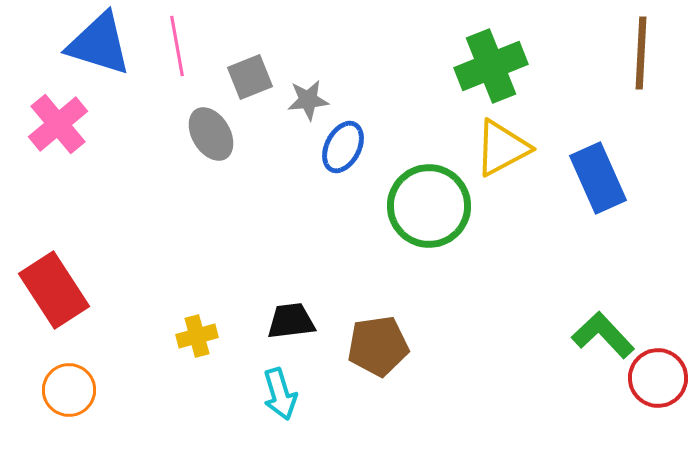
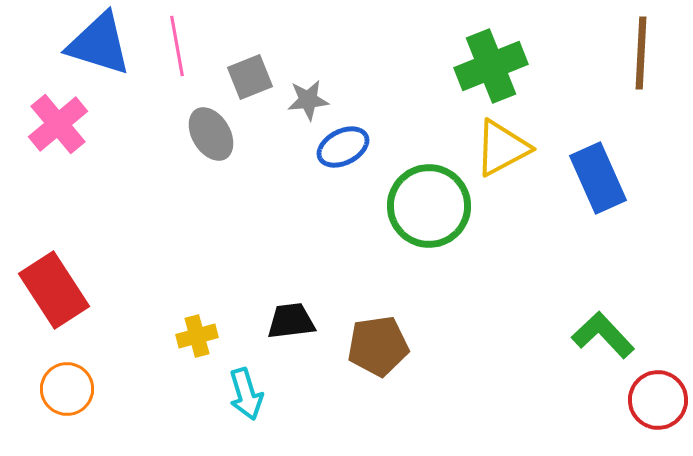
blue ellipse: rotated 36 degrees clockwise
red circle: moved 22 px down
orange circle: moved 2 px left, 1 px up
cyan arrow: moved 34 px left
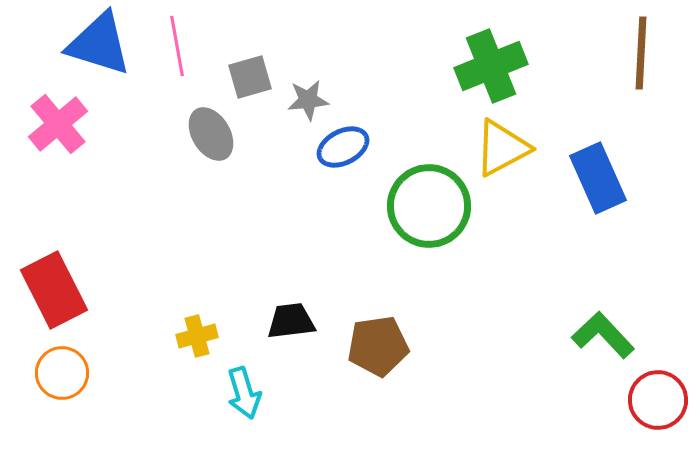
gray square: rotated 6 degrees clockwise
red rectangle: rotated 6 degrees clockwise
orange circle: moved 5 px left, 16 px up
cyan arrow: moved 2 px left, 1 px up
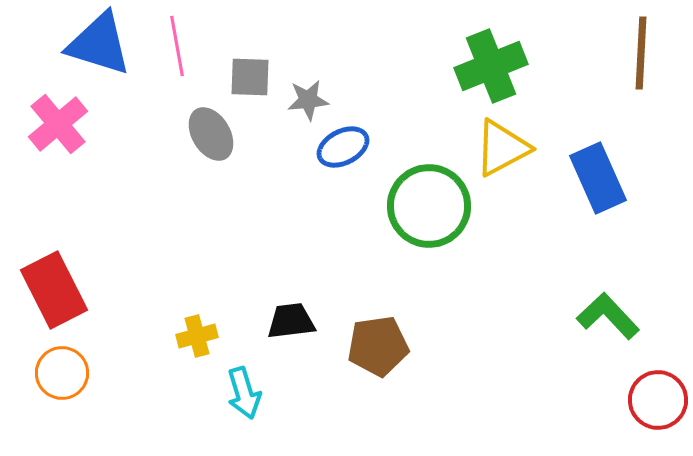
gray square: rotated 18 degrees clockwise
green L-shape: moved 5 px right, 19 px up
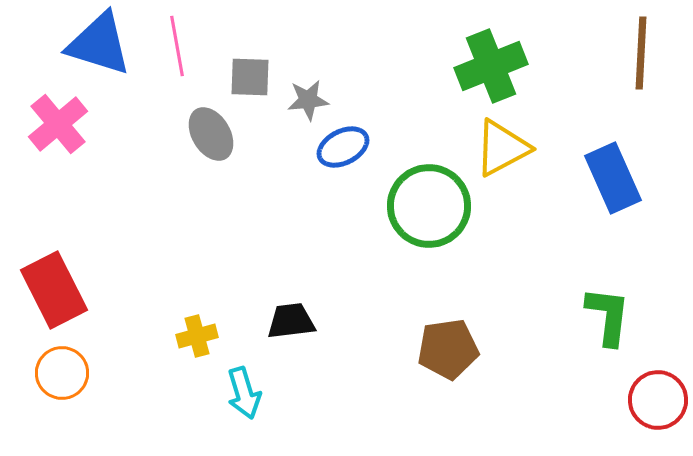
blue rectangle: moved 15 px right
green L-shape: rotated 50 degrees clockwise
brown pentagon: moved 70 px right, 3 px down
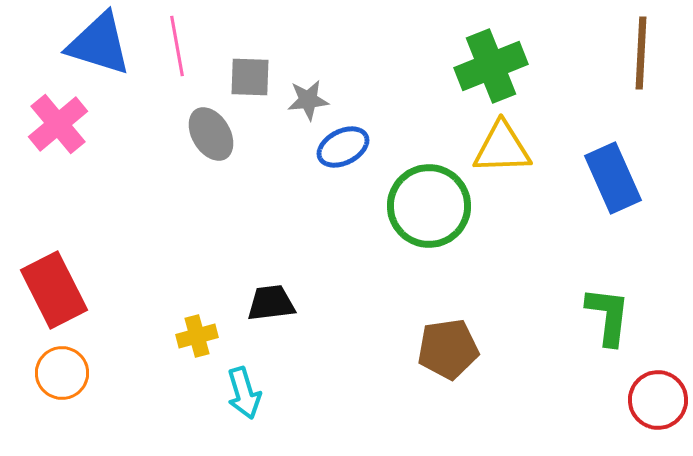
yellow triangle: rotated 26 degrees clockwise
black trapezoid: moved 20 px left, 18 px up
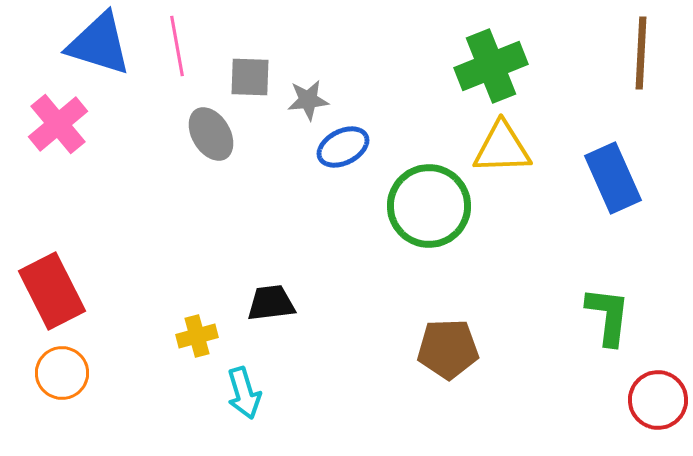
red rectangle: moved 2 px left, 1 px down
brown pentagon: rotated 6 degrees clockwise
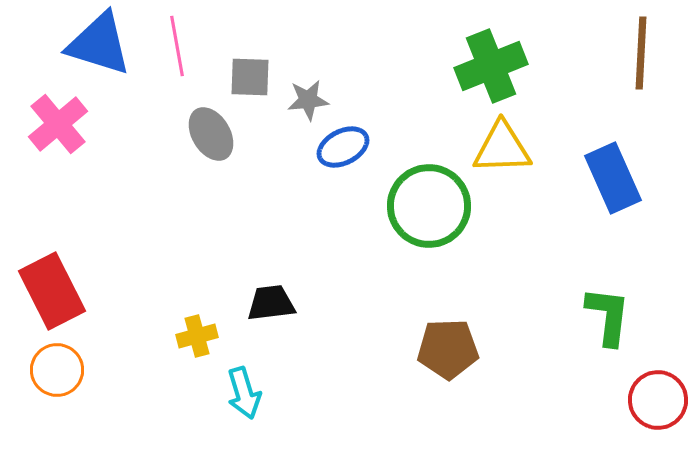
orange circle: moved 5 px left, 3 px up
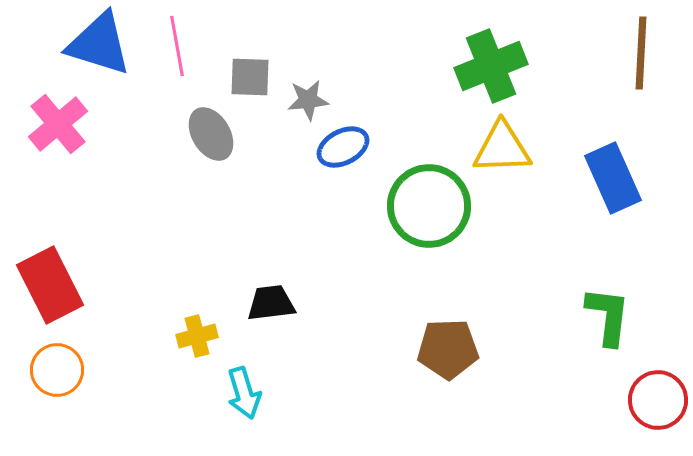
red rectangle: moved 2 px left, 6 px up
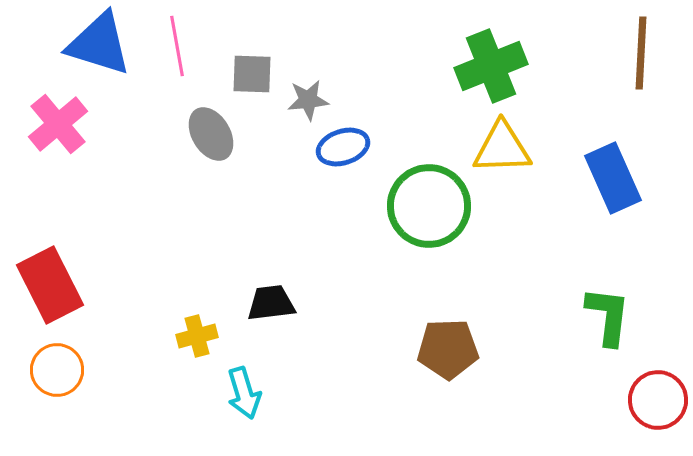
gray square: moved 2 px right, 3 px up
blue ellipse: rotated 9 degrees clockwise
